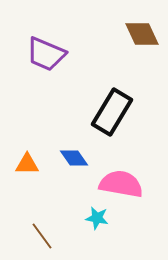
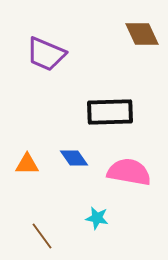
black rectangle: moved 2 px left; rotated 57 degrees clockwise
pink semicircle: moved 8 px right, 12 px up
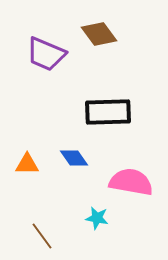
brown diamond: moved 43 px left; rotated 12 degrees counterclockwise
black rectangle: moved 2 px left
pink semicircle: moved 2 px right, 10 px down
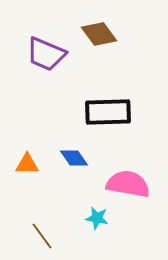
pink semicircle: moved 3 px left, 2 px down
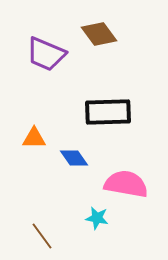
orange triangle: moved 7 px right, 26 px up
pink semicircle: moved 2 px left
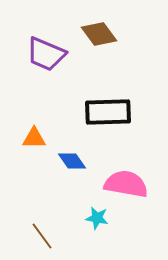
blue diamond: moved 2 px left, 3 px down
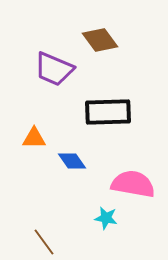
brown diamond: moved 1 px right, 6 px down
purple trapezoid: moved 8 px right, 15 px down
pink semicircle: moved 7 px right
cyan star: moved 9 px right
brown line: moved 2 px right, 6 px down
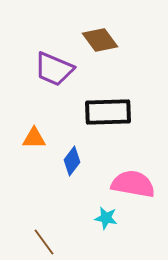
blue diamond: rotated 72 degrees clockwise
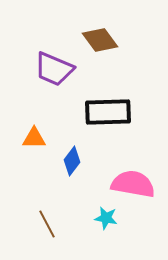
brown line: moved 3 px right, 18 px up; rotated 8 degrees clockwise
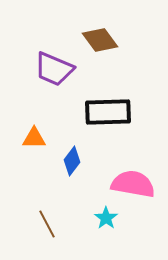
cyan star: rotated 25 degrees clockwise
